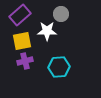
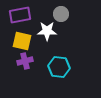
purple rectangle: rotated 30 degrees clockwise
yellow square: rotated 24 degrees clockwise
cyan hexagon: rotated 10 degrees clockwise
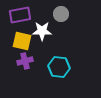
white star: moved 5 px left
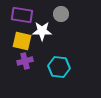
purple rectangle: moved 2 px right; rotated 20 degrees clockwise
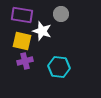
white star: rotated 18 degrees clockwise
